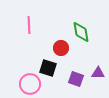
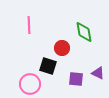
green diamond: moved 3 px right
red circle: moved 1 px right
black square: moved 2 px up
purple triangle: rotated 24 degrees clockwise
purple square: rotated 14 degrees counterclockwise
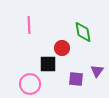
green diamond: moved 1 px left
black square: moved 2 px up; rotated 18 degrees counterclockwise
purple triangle: moved 1 px left, 2 px up; rotated 40 degrees clockwise
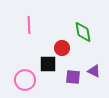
purple triangle: moved 3 px left; rotated 40 degrees counterclockwise
purple square: moved 3 px left, 2 px up
pink circle: moved 5 px left, 4 px up
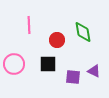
red circle: moved 5 px left, 8 px up
pink circle: moved 11 px left, 16 px up
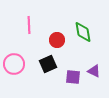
black square: rotated 24 degrees counterclockwise
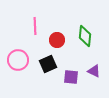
pink line: moved 6 px right, 1 px down
green diamond: moved 2 px right, 4 px down; rotated 15 degrees clockwise
pink circle: moved 4 px right, 4 px up
purple square: moved 2 px left
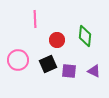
pink line: moved 7 px up
purple square: moved 2 px left, 6 px up
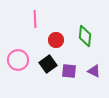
red circle: moved 1 px left
black square: rotated 12 degrees counterclockwise
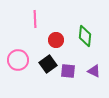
purple square: moved 1 px left
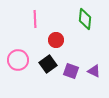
green diamond: moved 17 px up
purple square: moved 3 px right; rotated 14 degrees clockwise
